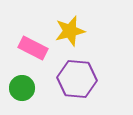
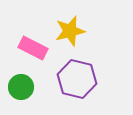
purple hexagon: rotated 9 degrees clockwise
green circle: moved 1 px left, 1 px up
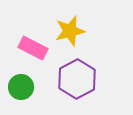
purple hexagon: rotated 18 degrees clockwise
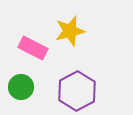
purple hexagon: moved 12 px down
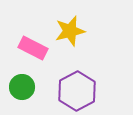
green circle: moved 1 px right
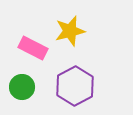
purple hexagon: moved 2 px left, 5 px up
